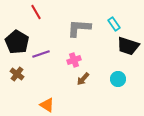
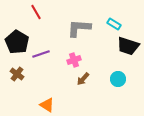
cyan rectangle: rotated 24 degrees counterclockwise
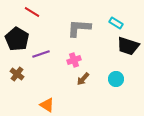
red line: moved 4 px left; rotated 28 degrees counterclockwise
cyan rectangle: moved 2 px right, 1 px up
black pentagon: moved 3 px up
cyan circle: moved 2 px left
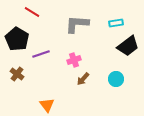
cyan rectangle: rotated 40 degrees counterclockwise
gray L-shape: moved 2 px left, 4 px up
black trapezoid: rotated 55 degrees counterclockwise
orange triangle: rotated 21 degrees clockwise
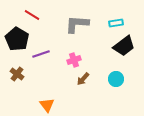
red line: moved 3 px down
black trapezoid: moved 4 px left
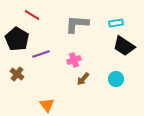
black trapezoid: rotated 70 degrees clockwise
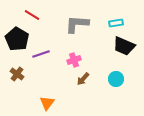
black trapezoid: rotated 10 degrees counterclockwise
orange triangle: moved 2 px up; rotated 14 degrees clockwise
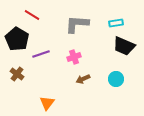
pink cross: moved 3 px up
brown arrow: rotated 24 degrees clockwise
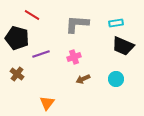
black pentagon: moved 1 px up; rotated 15 degrees counterclockwise
black trapezoid: moved 1 px left
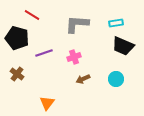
purple line: moved 3 px right, 1 px up
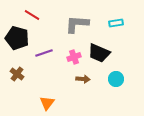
black trapezoid: moved 24 px left, 7 px down
brown arrow: rotated 152 degrees counterclockwise
